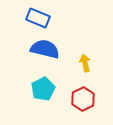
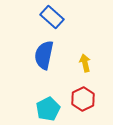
blue rectangle: moved 14 px right, 1 px up; rotated 20 degrees clockwise
blue semicircle: moved 1 px left, 6 px down; rotated 92 degrees counterclockwise
cyan pentagon: moved 5 px right, 20 px down
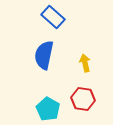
blue rectangle: moved 1 px right
red hexagon: rotated 25 degrees counterclockwise
cyan pentagon: rotated 15 degrees counterclockwise
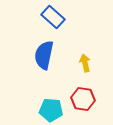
cyan pentagon: moved 3 px right, 1 px down; rotated 25 degrees counterclockwise
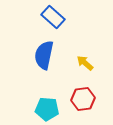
yellow arrow: rotated 36 degrees counterclockwise
red hexagon: rotated 15 degrees counterclockwise
cyan pentagon: moved 4 px left, 1 px up
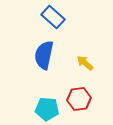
red hexagon: moved 4 px left
